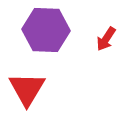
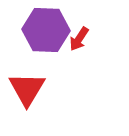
red arrow: moved 27 px left
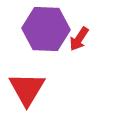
purple hexagon: moved 1 px up
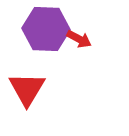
red arrow: rotated 95 degrees counterclockwise
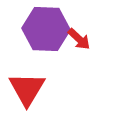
red arrow: rotated 15 degrees clockwise
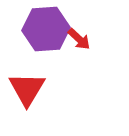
purple hexagon: rotated 6 degrees counterclockwise
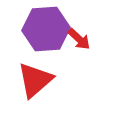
red triangle: moved 8 px right, 9 px up; rotated 18 degrees clockwise
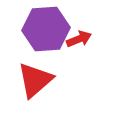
red arrow: rotated 65 degrees counterclockwise
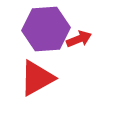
red triangle: moved 2 px right, 2 px up; rotated 12 degrees clockwise
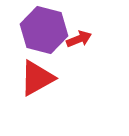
purple hexagon: moved 2 px left, 1 px down; rotated 18 degrees clockwise
